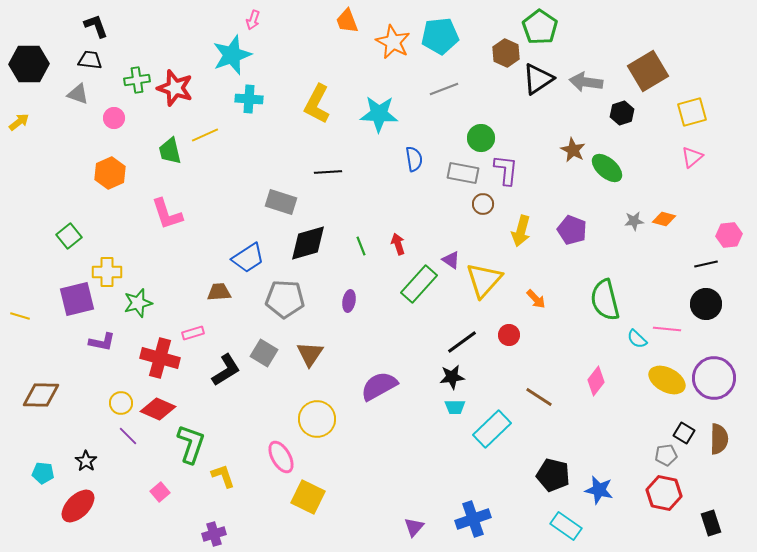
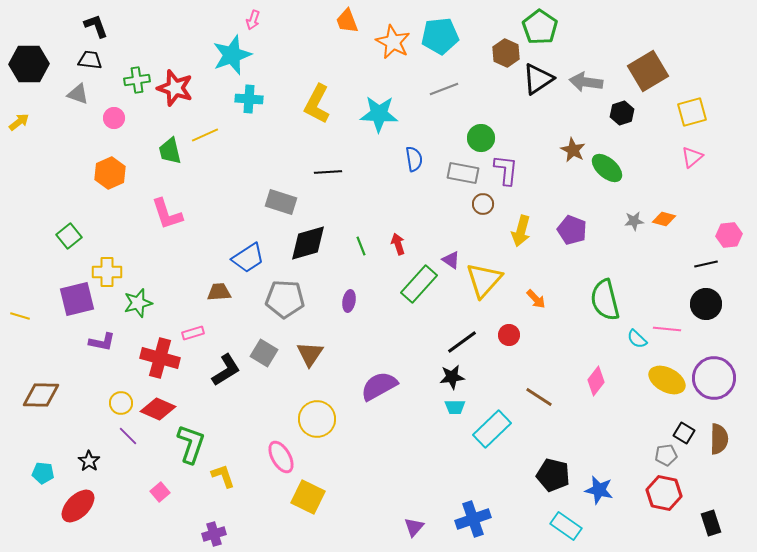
black star at (86, 461): moved 3 px right
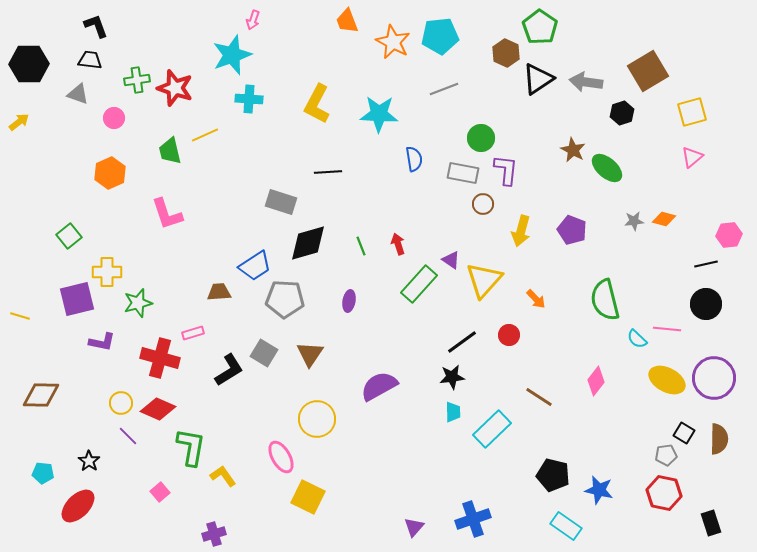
blue trapezoid at (248, 258): moved 7 px right, 8 px down
black L-shape at (226, 370): moved 3 px right
cyan trapezoid at (455, 407): moved 2 px left, 5 px down; rotated 90 degrees counterclockwise
green L-shape at (191, 444): moved 3 px down; rotated 9 degrees counterclockwise
yellow L-shape at (223, 476): rotated 16 degrees counterclockwise
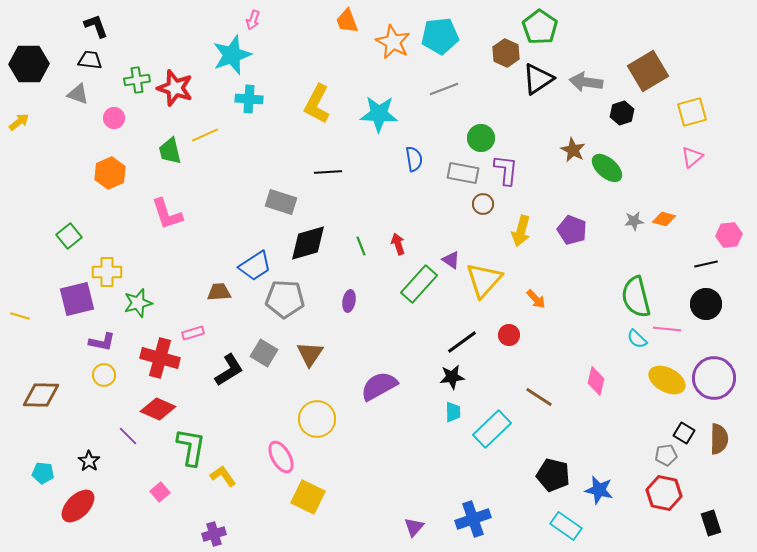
green semicircle at (605, 300): moved 31 px right, 3 px up
pink diamond at (596, 381): rotated 24 degrees counterclockwise
yellow circle at (121, 403): moved 17 px left, 28 px up
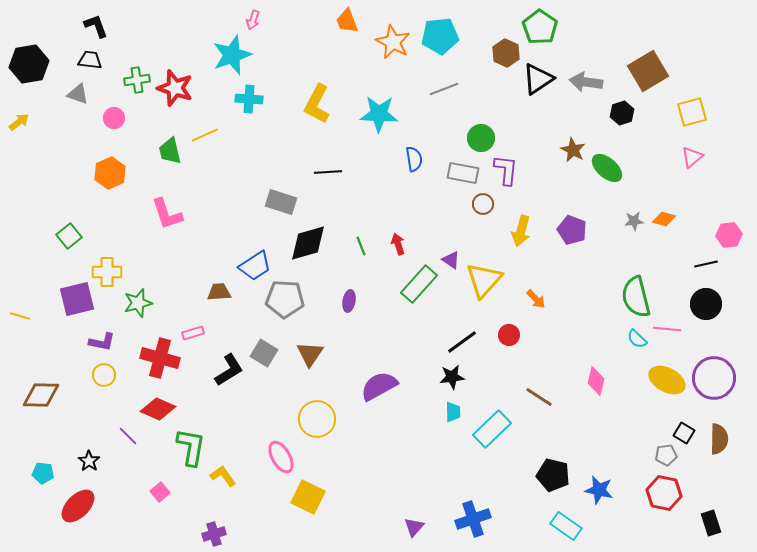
black hexagon at (29, 64): rotated 9 degrees counterclockwise
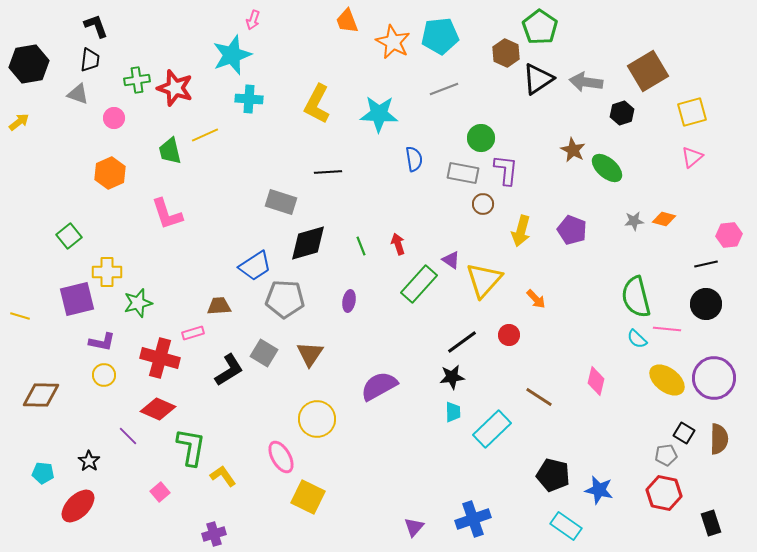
black trapezoid at (90, 60): rotated 90 degrees clockwise
brown trapezoid at (219, 292): moved 14 px down
yellow ellipse at (667, 380): rotated 9 degrees clockwise
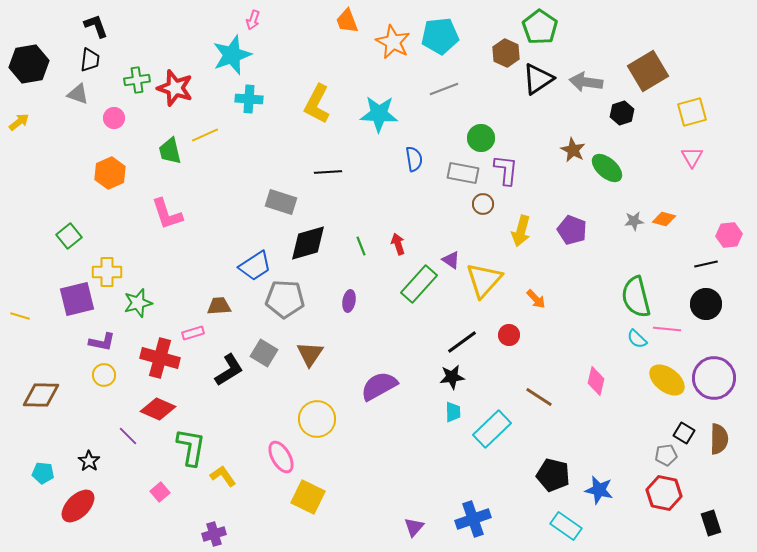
pink triangle at (692, 157): rotated 20 degrees counterclockwise
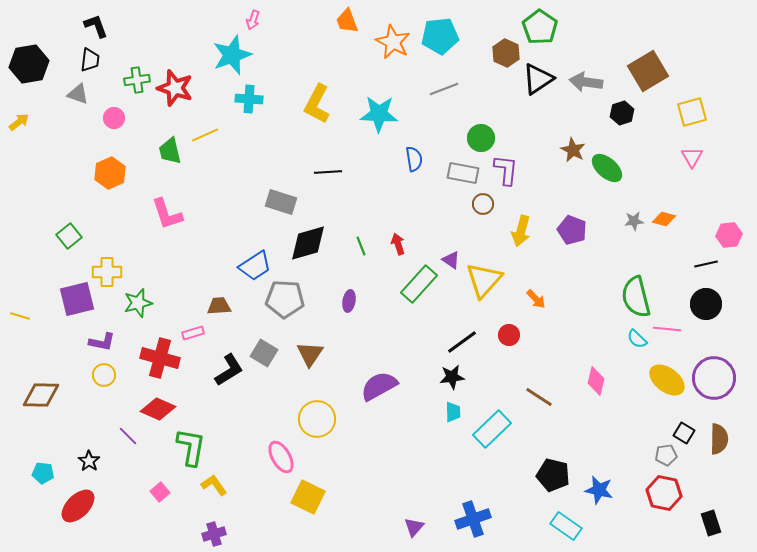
yellow L-shape at (223, 476): moved 9 px left, 9 px down
